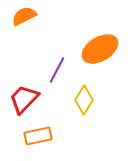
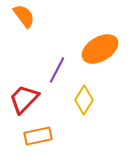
orange semicircle: rotated 80 degrees clockwise
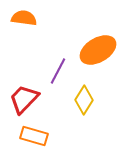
orange semicircle: moved 2 px down; rotated 45 degrees counterclockwise
orange ellipse: moved 2 px left, 1 px down
purple line: moved 1 px right, 1 px down
orange rectangle: moved 4 px left; rotated 28 degrees clockwise
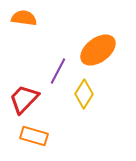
orange ellipse: rotated 6 degrees counterclockwise
yellow diamond: moved 6 px up
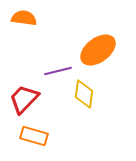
purple line: rotated 48 degrees clockwise
yellow diamond: rotated 24 degrees counterclockwise
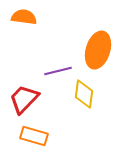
orange semicircle: moved 1 px up
orange ellipse: rotated 36 degrees counterclockwise
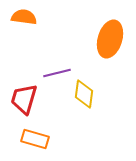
orange ellipse: moved 12 px right, 11 px up
purple line: moved 1 px left, 2 px down
red trapezoid: rotated 28 degrees counterclockwise
orange rectangle: moved 1 px right, 3 px down
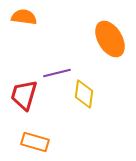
orange ellipse: rotated 48 degrees counterclockwise
red trapezoid: moved 4 px up
orange rectangle: moved 3 px down
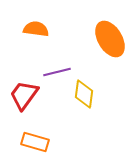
orange semicircle: moved 12 px right, 12 px down
purple line: moved 1 px up
red trapezoid: rotated 20 degrees clockwise
